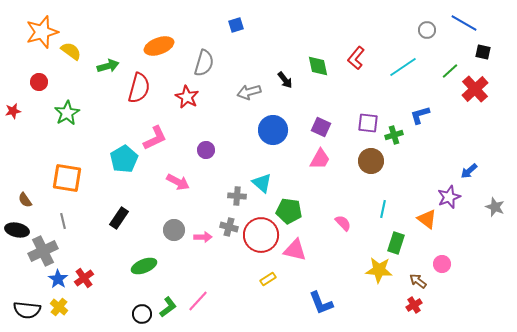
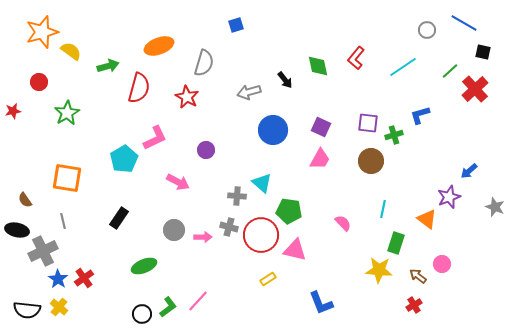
brown arrow at (418, 281): moved 5 px up
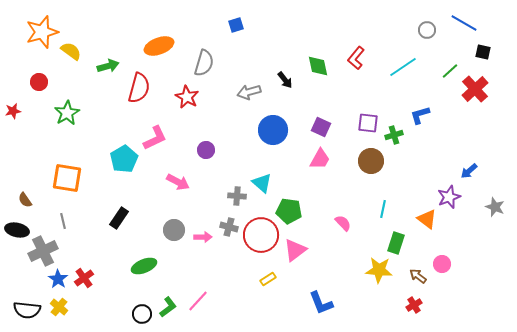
pink triangle at (295, 250): rotated 50 degrees counterclockwise
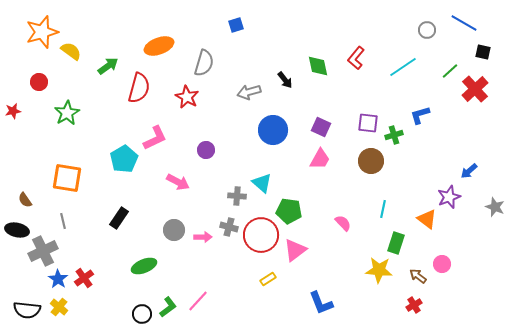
green arrow at (108, 66): rotated 20 degrees counterclockwise
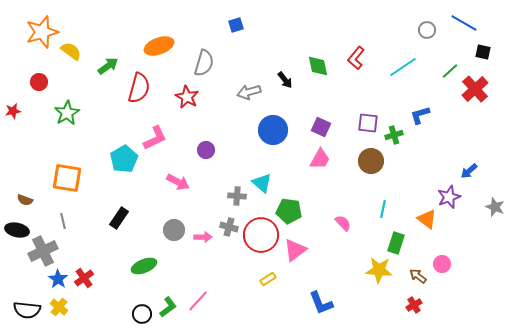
brown semicircle at (25, 200): rotated 35 degrees counterclockwise
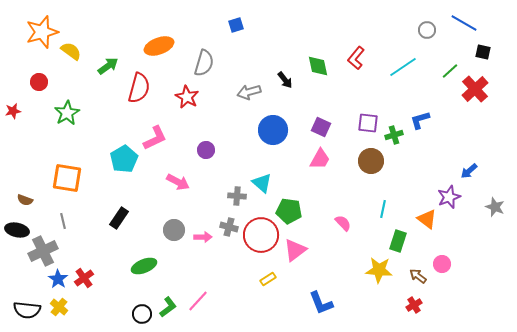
blue L-shape at (420, 115): moved 5 px down
green rectangle at (396, 243): moved 2 px right, 2 px up
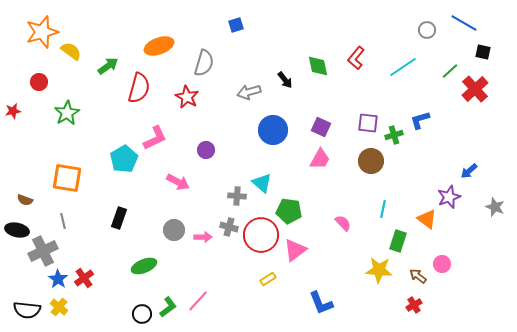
black rectangle at (119, 218): rotated 15 degrees counterclockwise
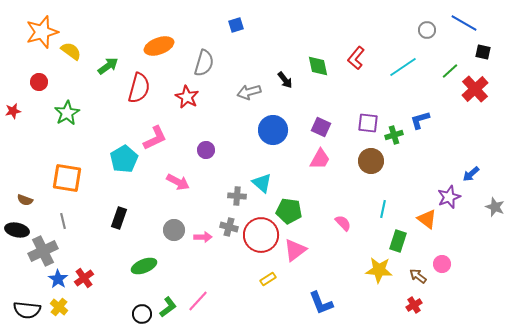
blue arrow at (469, 171): moved 2 px right, 3 px down
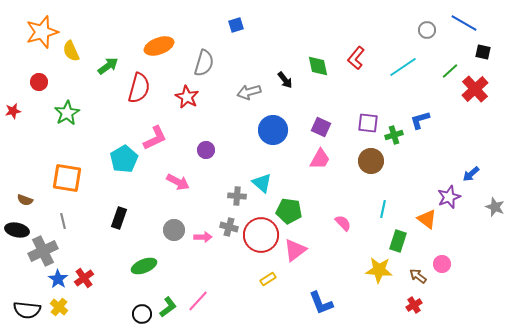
yellow semicircle at (71, 51): rotated 150 degrees counterclockwise
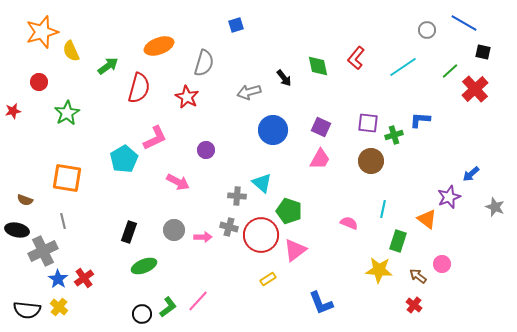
black arrow at (285, 80): moved 1 px left, 2 px up
blue L-shape at (420, 120): rotated 20 degrees clockwise
green pentagon at (289, 211): rotated 10 degrees clockwise
black rectangle at (119, 218): moved 10 px right, 14 px down
pink semicircle at (343, 223): moved 6 px right; rotated 24 degrees counterclockwise
red cross at (414, 305): rotated 21 degrees counterclockwise
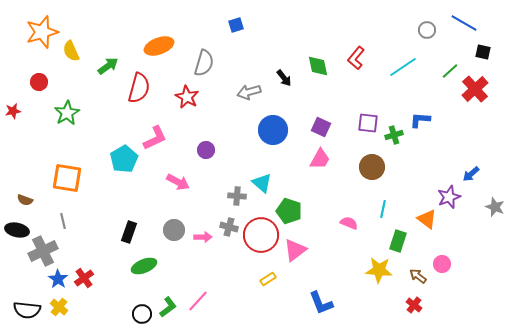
brown circle at (371, 161): moved 1 px right, 6 px down
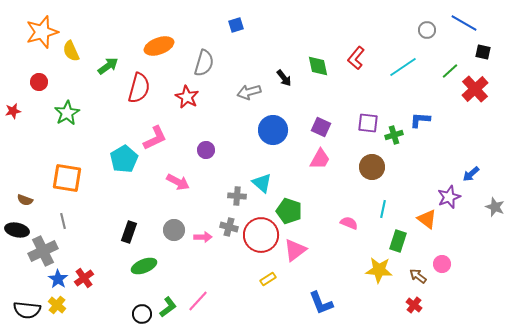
yellow cross at (59, 307): moved 2 px left, 2 px up
